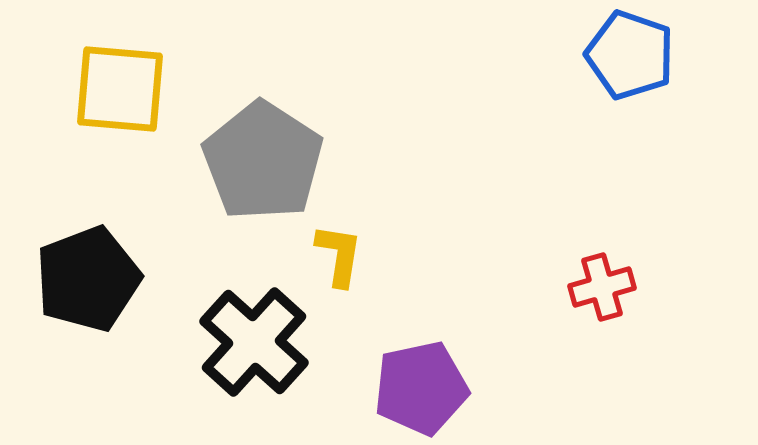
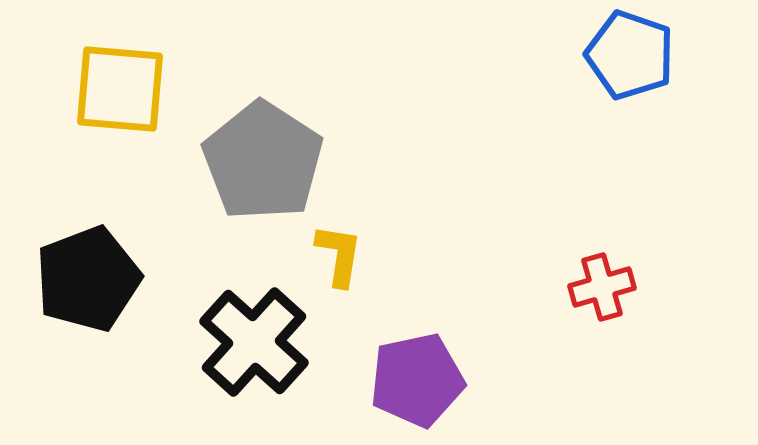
purple pentagon: moved 4 px left, 8 px up
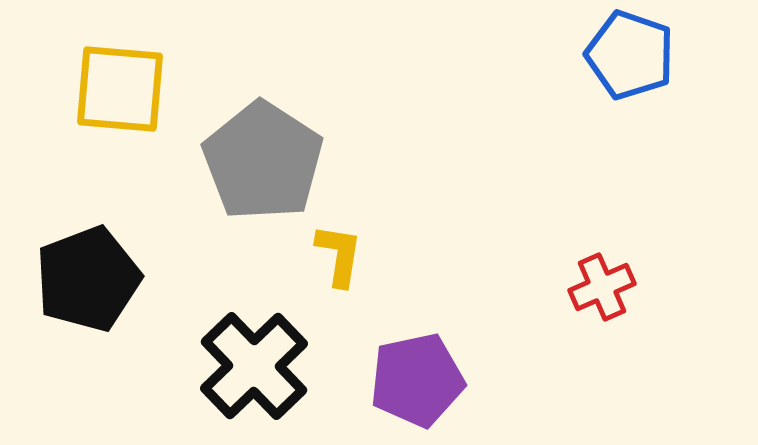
red cross: rotated 8 degrees counterclockwise
black cross: moved 24 px down; rotated 4 degrees clockwise
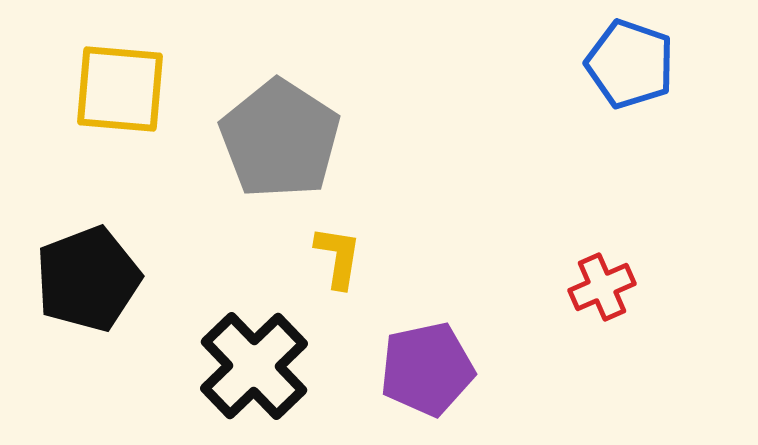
blue pentagon: moved 9 px down
gray pentagon: moved 17 px right, 22 px up
yellow L-shape: moved 1 px left, 2 px down
purple pentagon: moved 10 px right, 11 px up
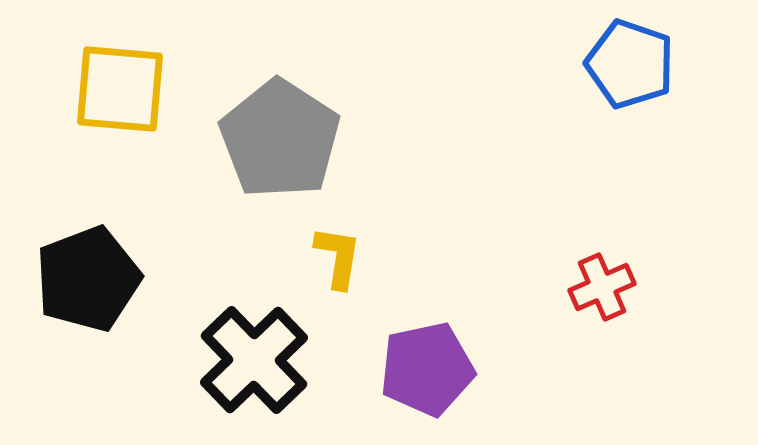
black cross: moved 6 px up
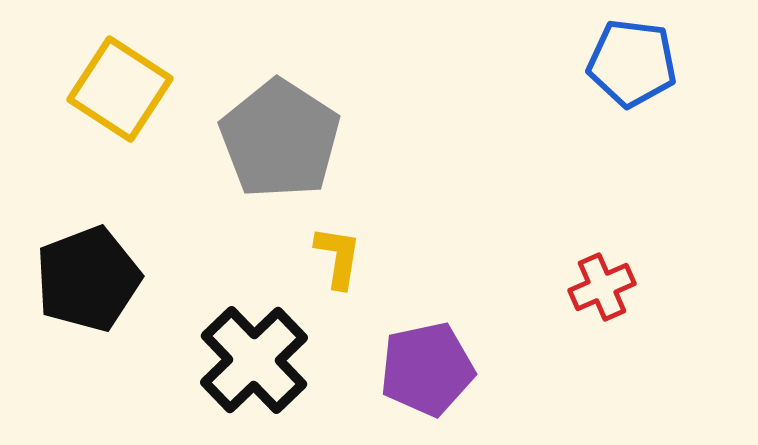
blue pentagon: moved 2 px right, 1 px up; rotated 12 degrees counterclockwise
yellow square: rotated 28 degrees clockwise
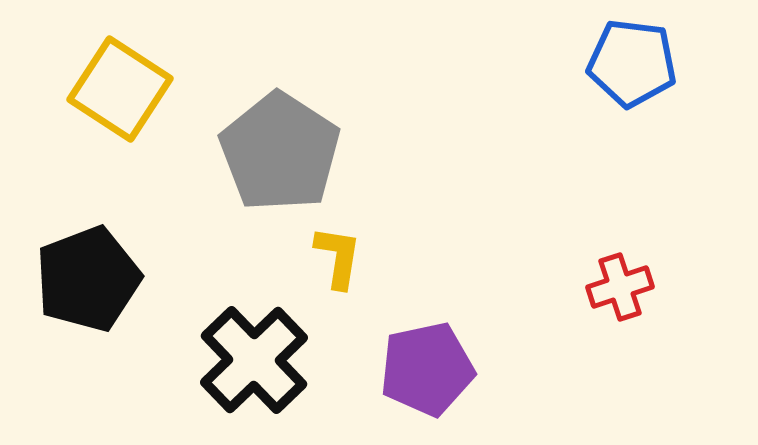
gray pentagon: moved 13 px down
red cross: moved 18 px right; rotated 6 degrees clockwise
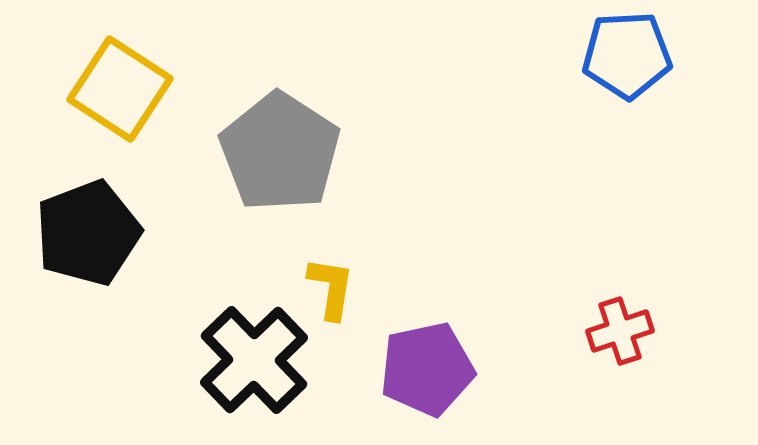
blue pentagon: moved 5 px left, 8 px up; rotated 10 degrees counterclockwise
yellow L-shape: moved 7 px left, 31 px down
black pentagon: moved 46 px up
red cross: moved 44 px down
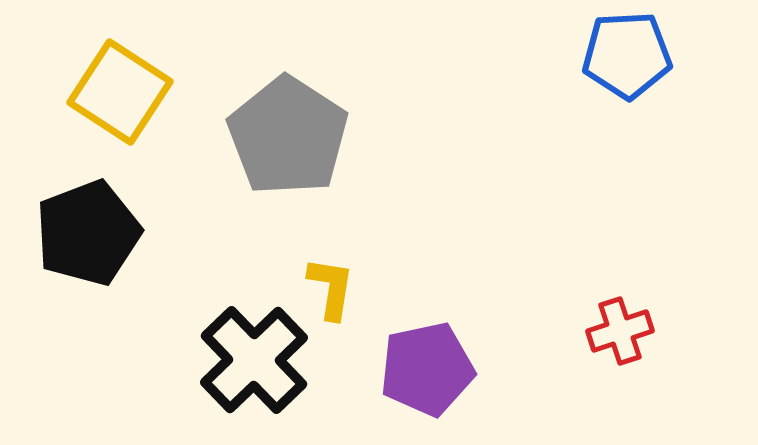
yellow square: moved 3 px down
gray pentagon: moved 8 px right, 16 px up
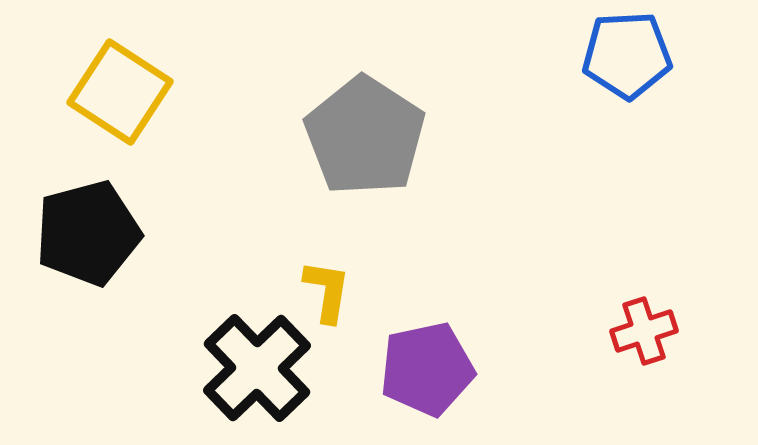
gray pentagon: moved 77 px right
black pentagon: rotated 6 degrees clockwise
yellow L-shape: moved 4 px left, 3 px down
red cross: moved 24 px right
black cross: moved 3 px right, 8 px down
